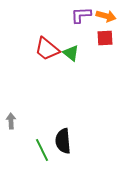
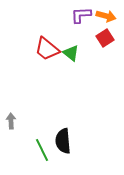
red square: rotated 30 degrees counterclockwise
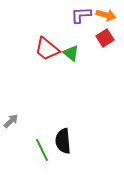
orange arrow: moved 1 px up
gray arrow: rotated 49 degrees clockwise
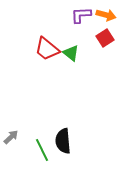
gray arrow: moved 16 px down
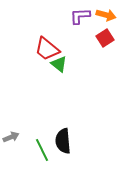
purple L-shape: moved 1 px left, 1 px down
green triangle: moved 12 px left, 11 px down
gray arrow: rotated 21 degrees clockwise
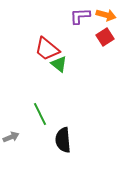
red square: moved 1 px up
black semicircle: moved 1 px up
green line: moved 2 px left, 36 px up
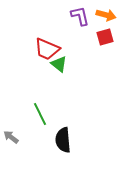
purple L-shape: rotated 80 degrees clockwise
red square: rotated 18 degrees clockwise
red trapezoid: rotated 16 degrees counterclockwise
gray arrow: rotated 119 degrees counterclockwise
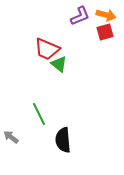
purple L-shape: rotated 80 degrees clockwise
red square: moved 5 px up
green line: moved 1 px left
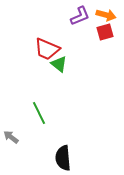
green line: moved 1 px up
black semicircle: moved 18 px down
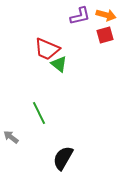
purple L-shape: rotated 10 degrees clockwise
red square: moved 3 px down
black semicircle: rotated 35 degrees clockwise
